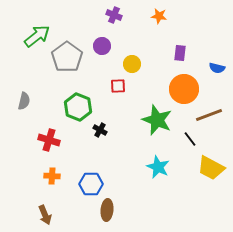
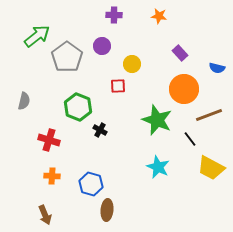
purple cross: rotated 21 degrees counterclockwise
purple rectangle: rotated 49 degrees counterclockwise
blue hexagon: rotated 15 degrees clockwise
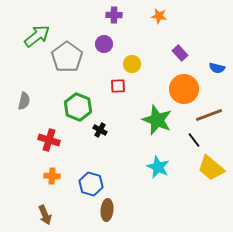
purple circle: moved 2 px right, 2 px up
black line: moved 4 px right, 1 px down
yellow trapezoid: rotated 12 degrees clockwise
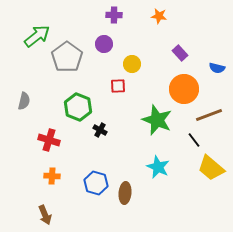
blue hexagon: moved 5 px right, 1 px up
brown ellipse: moved 18 px right, 17 px up
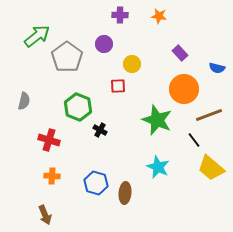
purple cross: moved 6 px right
